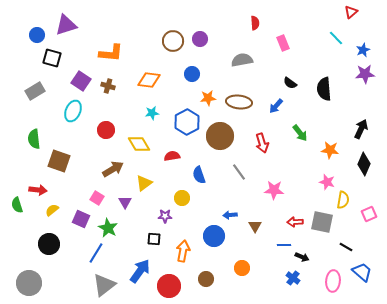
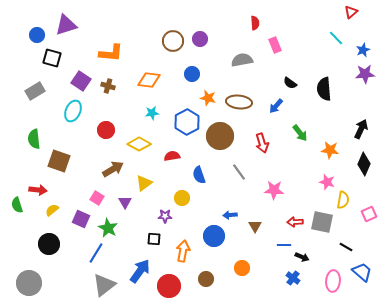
pink rectangle at (283, 43): moved 8 px left, 2 px down
orange star at (208, 98): rotated 21 degrees clockwise
yellow diamond at (139, 144): rotated 30 degrees counterclockwise
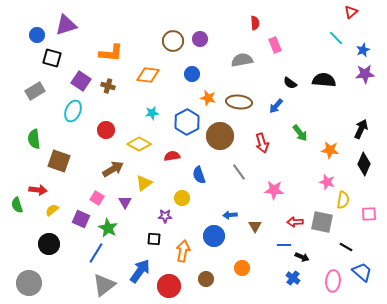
orange diamond at (149, 80): moved 1 px left, 5 px up
black semicircle at (324, 89): moved 9 px up; rotated 100 degrees clockwise
pink square at (369, 214): rotated 21 degrees clockwise
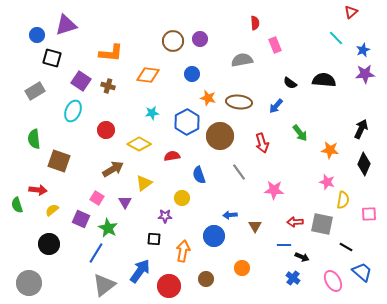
gray square at (322, 222): moved 2 px down
pink ellipse at (333, 281): rotated 35 degrees counterclockwise
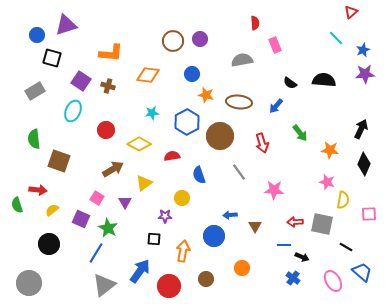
orange star at (208, 98): moved 2 px left, 3 px up
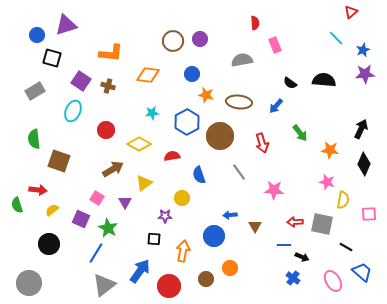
orange circle at (242, 268): moved 12 px left
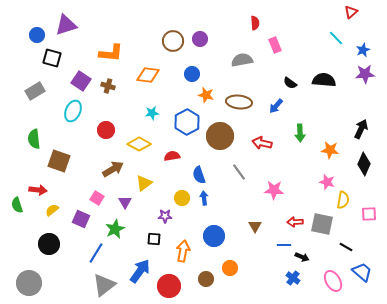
green arrow at (300, 133): rotated 36 degrees clockwise
red arrow at (262, 143): rotated 120 degrees clockwise
blue arrow at (230, 215): moved 26 px left, 17 px up; rotated 88 degrees clockwise
green star at (108, 228): moved 7 px right, 1 px down; rotated 18 degrees clockwise
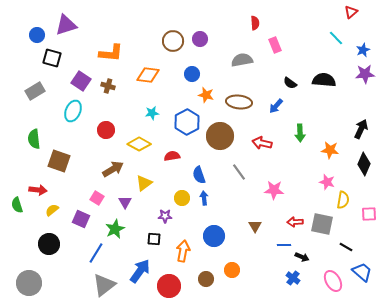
orange circle at (230, 268): moved 2 px right, 2 px down
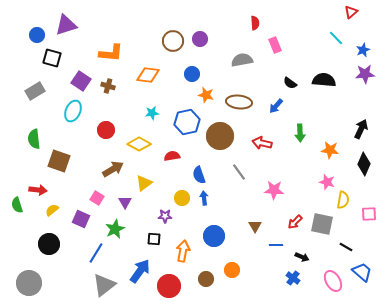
blue hexagon at (187, 122): rotated 15 degrees clockwise
red arrow at (295, 222): rotated 42 degrees counterclockwise
blue line at (284, 245): moved 8 px left
